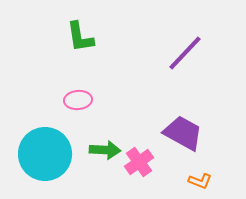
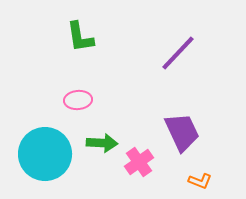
purple line: moved 7 px left
purple trapezoid: moved 1 px left, 1 px up; rotated 36 degrees clockwise
green arrow: moved 3 px left, 7 px up
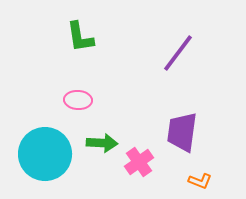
purple line: rotated 6 degrees counterclockwise
pink ellipse: rotated 8 degrees clockwise
purple trapezoid: rotated 147 degrees counterclockwise
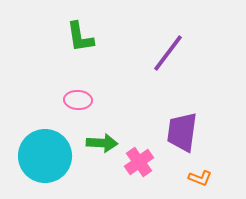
purple line: moved 10 px left
cyan circle: moved 2 px down
orange L-shape: moved 3 px up
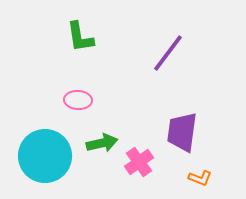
green arrow: rotated 16 degrees counterclockwise
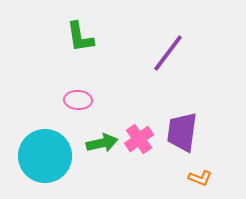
pink cross: moved 23 px up
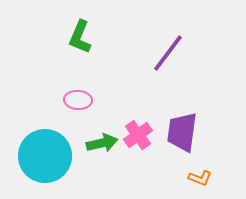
green L-shape: rotated 32 degrees clockwise
pink cross: moved 1 px left, 4 px up
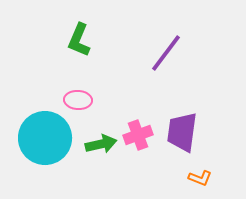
green L-shape: moved 1 px left, 3 px down
purple line: moved 2 px left
pink cross: rotated 16 degrees clockwise
green arrow: moved 1 px left, 1 px down
cyan circle: moved 18 px up
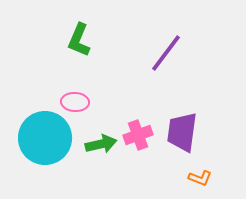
pink ellipse: moved 3 px left, 2 px down
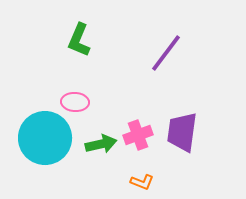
orange L-shape: moved 58 px left, 4 px down
